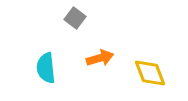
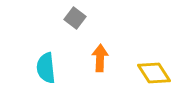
orange arrow: rotated 72 degrees counterclockwise
yellow diamond: moved 4 px right; rotated 12 degrees counterclockwise
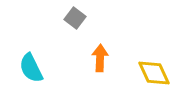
cyan semicircle: moved 15 px left; rotated 20 degrees counterclockwise
yellow diamond: rotated 8 degrees clockwise
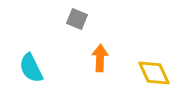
gray square: moved 2 px right, 1 px down; rotated 15 degrees counterclockwise
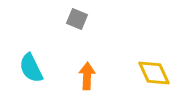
orange arrow: moved 13 px left, 18 px down
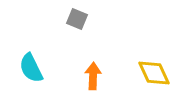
orange arrow: moved 6 px right
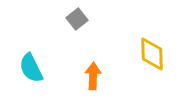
gray square: rotated 30 degrees clockwise
yellow diamond: moved 2 px left, 19 px up; rotated 24 degrees clockwise
